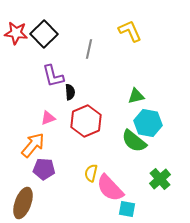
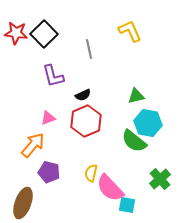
gray line: rotated 24 degrees counterclockwise
black semicircle: moved 13 px right, 3 px down; rotated 70 degrees clockwise
purple pentagon: moved 5 px right, 3 px down; rotated 10 degrees clockwise
cyan square: moved 4 px up
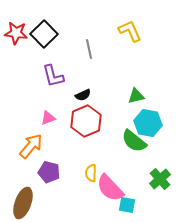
orange arrow: moved 2 px left, 1 px down
yellow semicircle: rotated 12 degrees counterclockwise
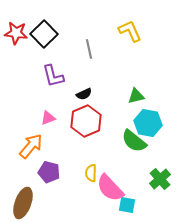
black semicircle: moved 1 px right, 1 px up
